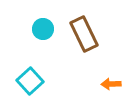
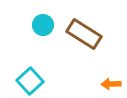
cyan circle: moved 4 px up
brown rectangle: rotated 32 degrees counterclockwise
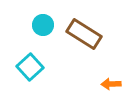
cyan square: moved 14 px up
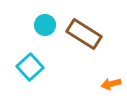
cyan circle: moved 2 px right
orange arrow: rotated 12 degrees counterclockwise
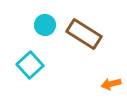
cyan square: moved 2 px up
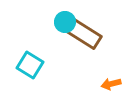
cyan circle: moved 20 px right, 3 px up
cyan square: rotated 16 degrees counterclockwise
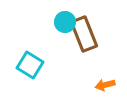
brown rectangle: rotated 36 degrees clockwise
orange arrow: moved 6 px left, 1 px down
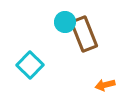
cyan square: rotated 12 degrees clockwise
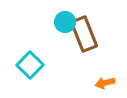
orange arrow: moved 2 px up
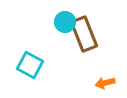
cyan square: rotated 16 degrees counterclockwise
